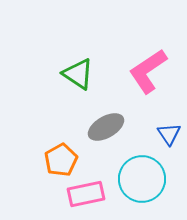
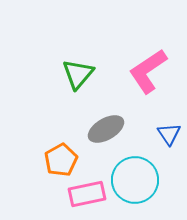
green triangle: rotated 36 degrees clockwise
gray ellipse: moved 2 px down
cyan circle: moved 7 px left, 1 px down
pink rectangle: moved 1 px right
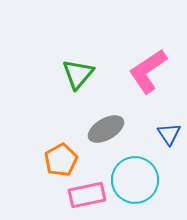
pink rectangle: moved 1 px down
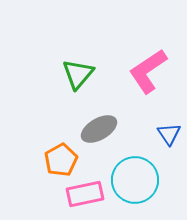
gray ellipse: moved 7 px left
pink rectangle: moved 2 px left, 1 px up
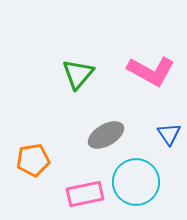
pink L-shape: moved 3 px right; rotated 117 degrees counterclockwise
gray ellipse: moved 7 px right, 6 px down
orange pentagon: moved 28 px left; rotated 20 degrees clockwise
cyan circle: moved 1 px right, 2 px down
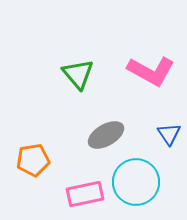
green triangle: rotated 20 degrees counterclockwise
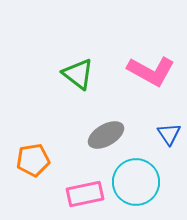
green triangle: rotated 12 degrees counterclockwise
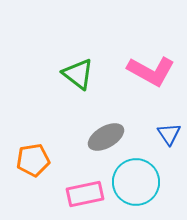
gray ellipse: moved 2 px down
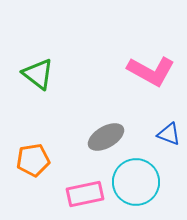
green triangle: moved 40 px left
blue triangle: rotated 35 degrees counterclockwise
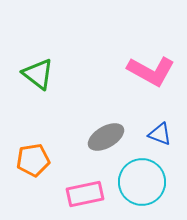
blue triangle: moved 9 px left
cyan circle: moved 6 px right
